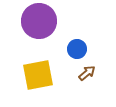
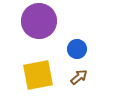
brown arrow: moved 8 px left, 4 px down
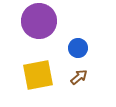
blue circle: moved 1 px right, 1 px up
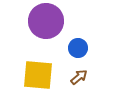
purple circle: moved 7 px right
yellow square: rotated 16 degrees clockwise
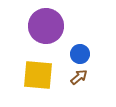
purple circle: moved 5 px down
blue circle: moved 2 px right, 6 px down
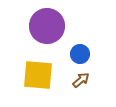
purple circle: moved 1 px right
brown arrow: moved 2 px right, 3 px down
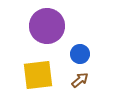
yellow square: rotated 12 degrees counterclockwise
brown arrow: moved 1 px left
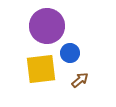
blue circle: moved 10 px left, 1 px up
yellow square: moved 3 px right, 6 px up
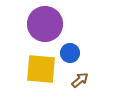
purple circle: moved 2 px left, 2 px up
yellow square: rotated 12 degrees clockwise
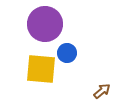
blue circle: moved 3 px left
brown arrow: moved 22 px right, 11 px down
